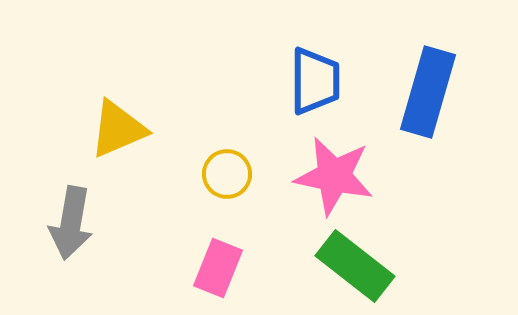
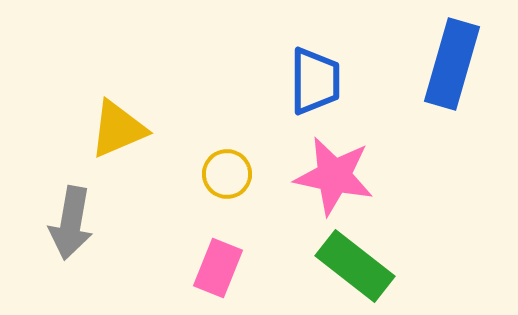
blue rectangle: moved 24 px right, 28 px up
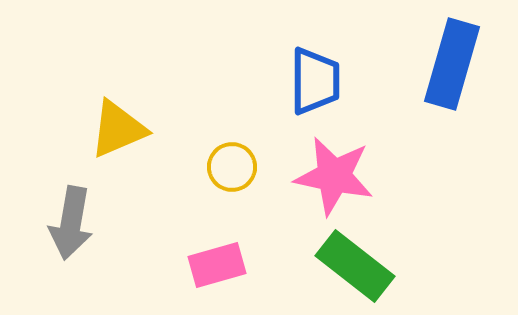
yellow circle: moved 5 px right, 7 px up
pink rectangle: moved 1 px left, 3 px up; rotated 52 degrees clockwise
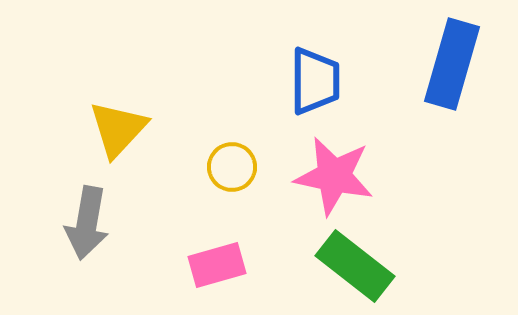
yellow triangle: rotated 24 degrees counterclockwise
gray arrow: moved 16 px right
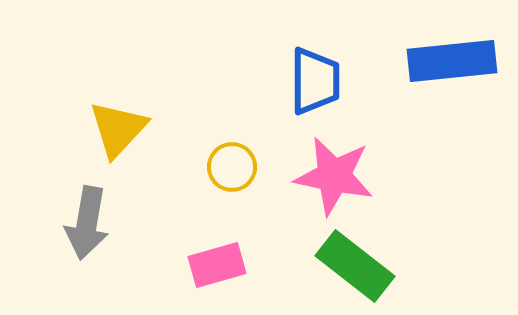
blue rectangle: moved 3 px up; rotated 68 degrees clockwise
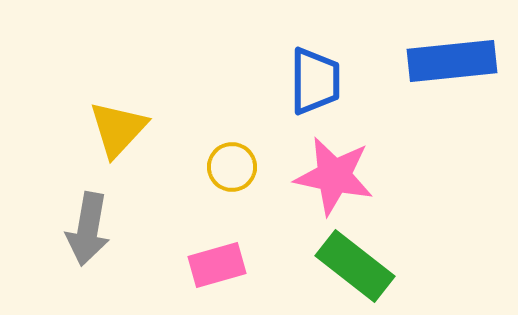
gray arrow: moved 1 px right, 6 px down
